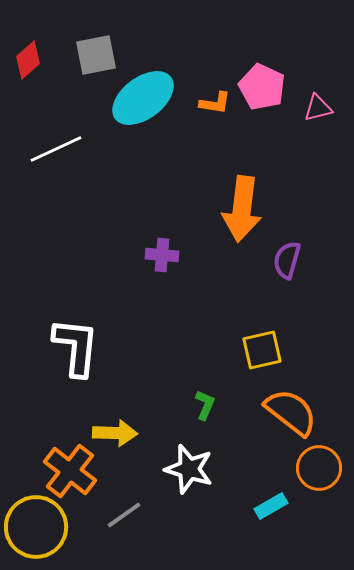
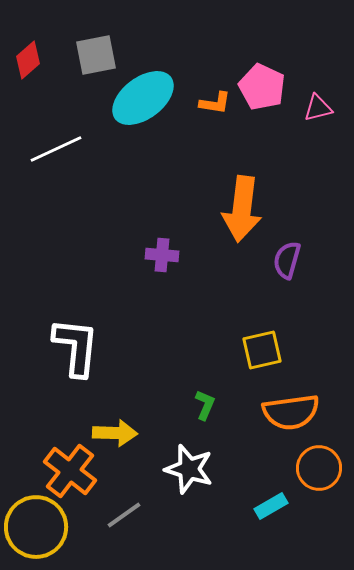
orange semicircle: rotated 134 degrees clockwise
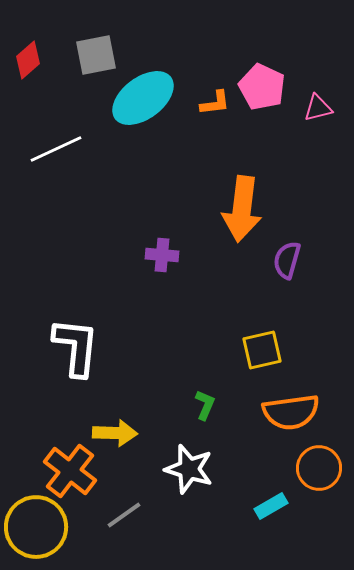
orange L-shape: rotated 16 degrees counterclockwise
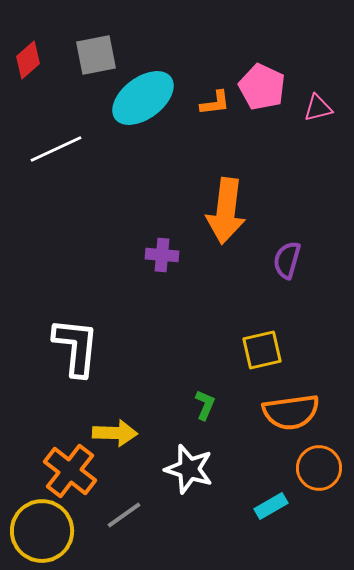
orange arrow: moved 16 px left, 2 px down
yellow circle: moved 6 px right, 4 px down
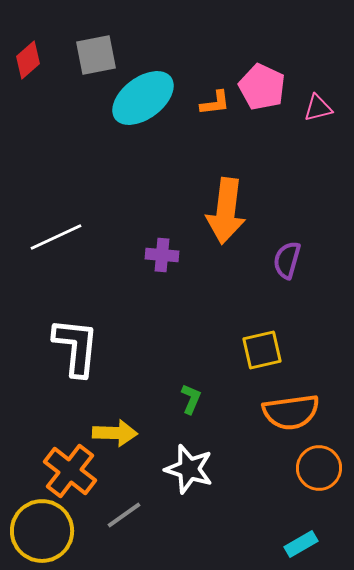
white line: moved 88 px down
green L-shape: moved 14 px left, 6 px up
cyan rectangle: moved 30 px right, 38 px down
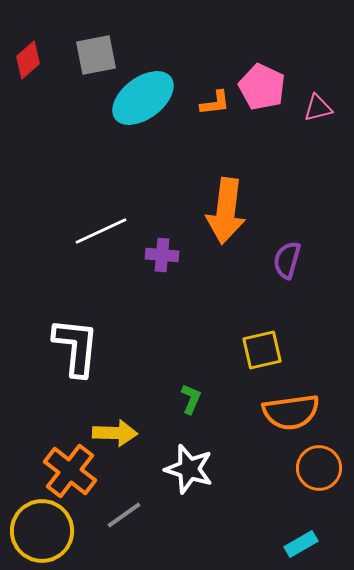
white line: moved 45 px right, 6 px up
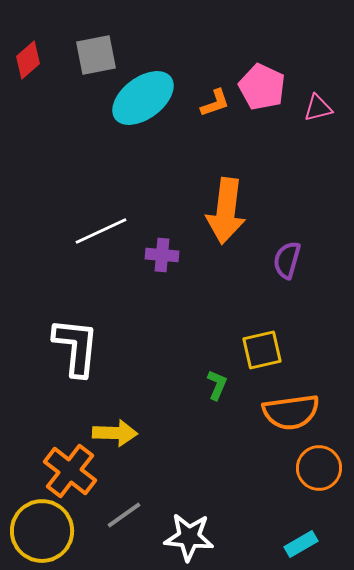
orange L-shape: rotated 12 degrees counterclockwise
green L-shape: moved 26 px right, 14 px up
white star: moved 68 px down; rotated 12 degrees counterclockwise
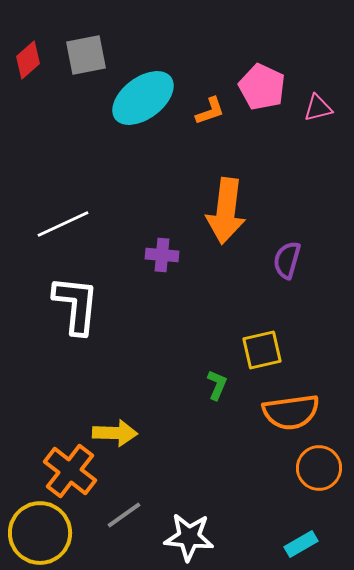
gray square: moved 10 px left
orange L-shape: moved 5 px left, 8 px down
white line: moved 38 px left, 7 px up
white L-shape: moved 42 px up
yellow circle: moved 2 px left, 2 px down
